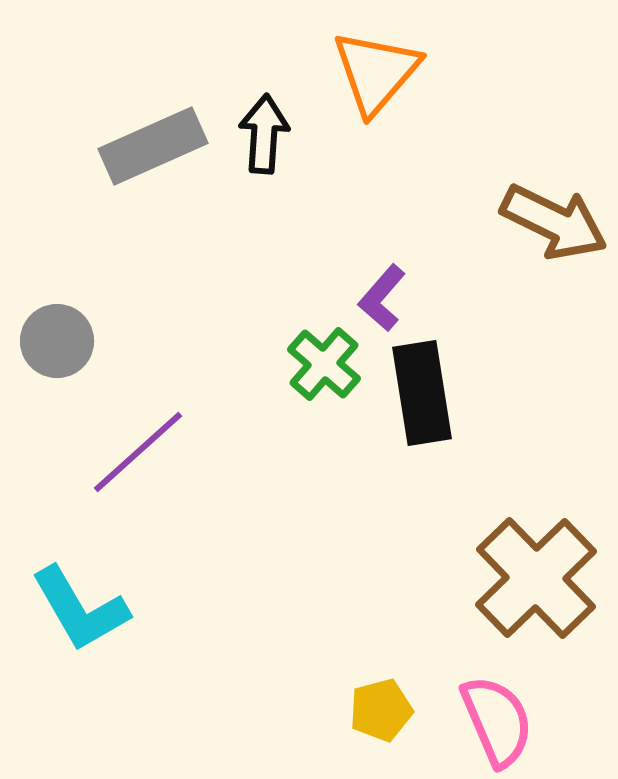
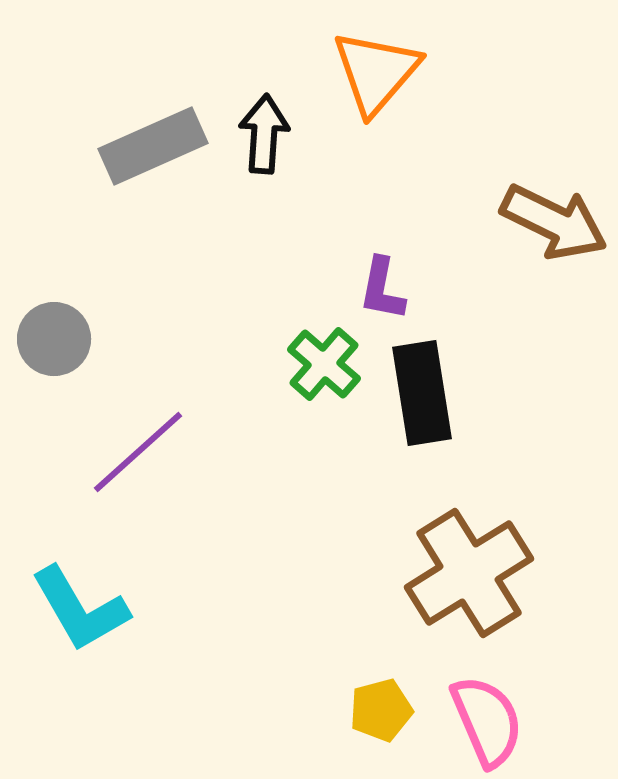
purple L-shape: moved 9 px up; rotated 30 degrees counterclockwise
gray circle: moved 3 px left, 2 px up
brown cross: moved 67 px left, 5 px up; rotated 12 degrees clockwise
pink semicircle: moved 10 px left
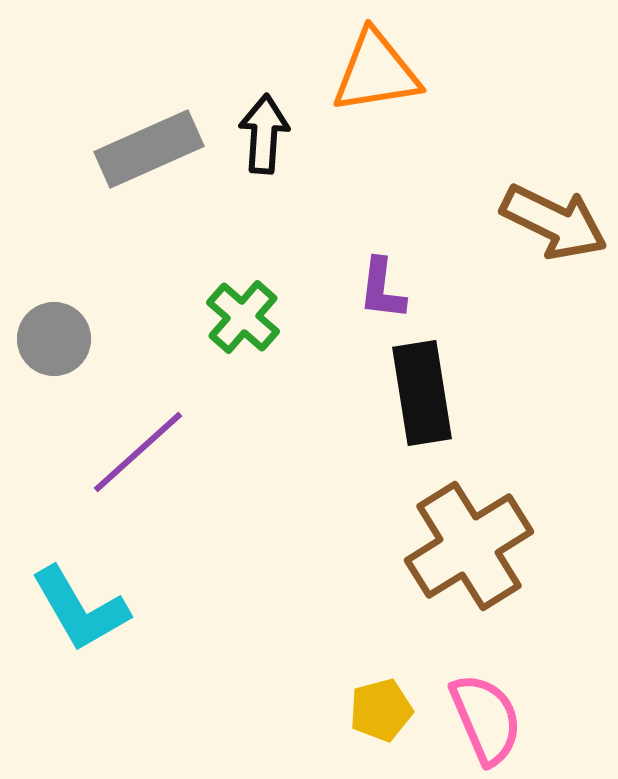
orange triangle: rotated 40 degrees clockwise
gray rectangle: moved 4 px left, 3 px down
purple L-shape: rotated 4 degrees counterclockwise
green cross: moved 81 px left, 47 px up
brown cross: moved 27 px up
pink semicircle: moved 1 px left, 2 px up
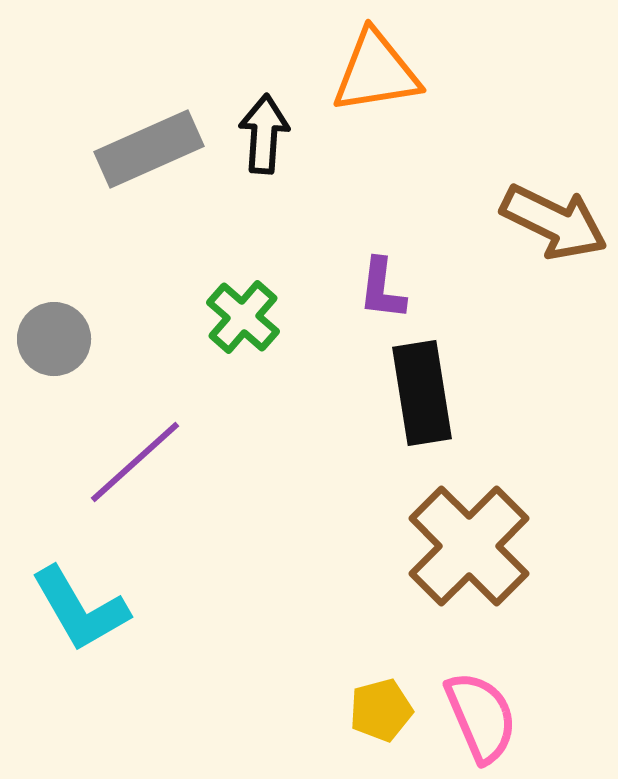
purple line: moved 3 px left, 10 px down
brown cross: rotated 13 degrees counterclockwise
pink semicircle: moved 5 px left, 2 px up
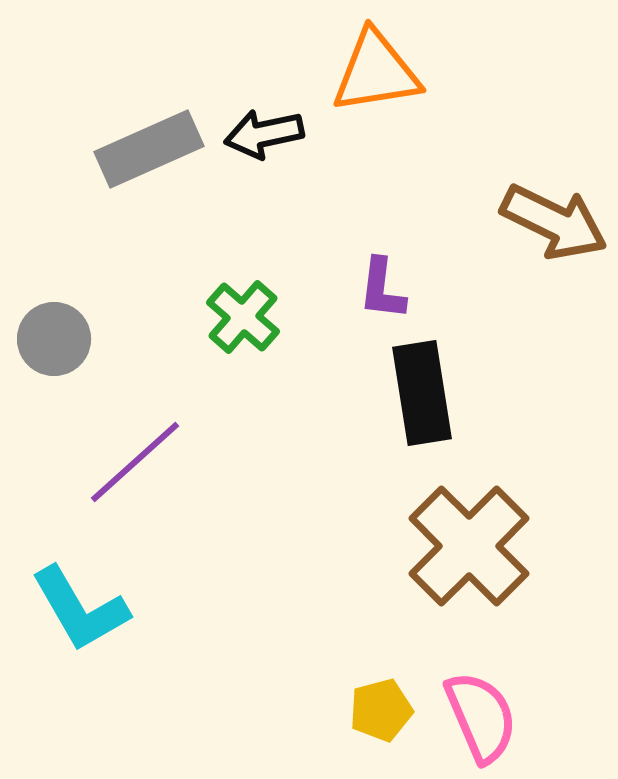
black arrow: rotated 106 degrees counterclockwise
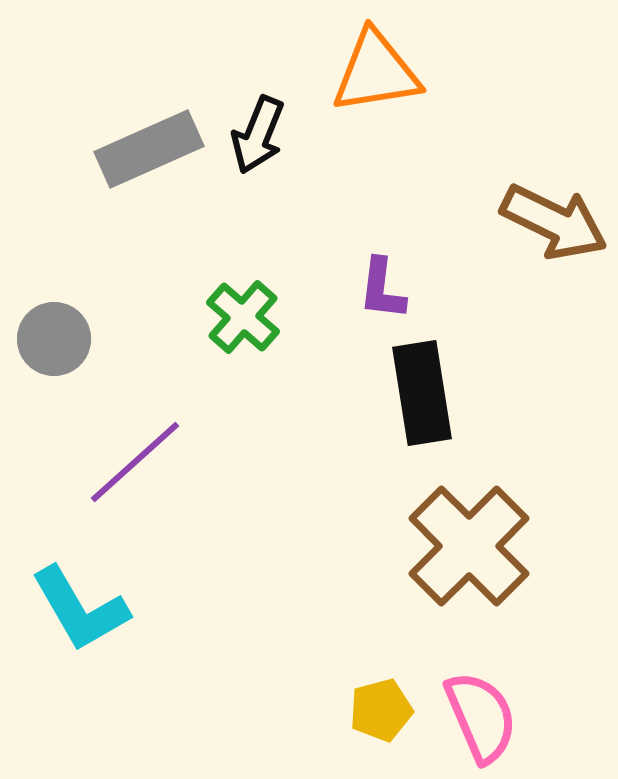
black arrow: moved 6 px left, 1 px down; rotated 56 degrees counterclockwise
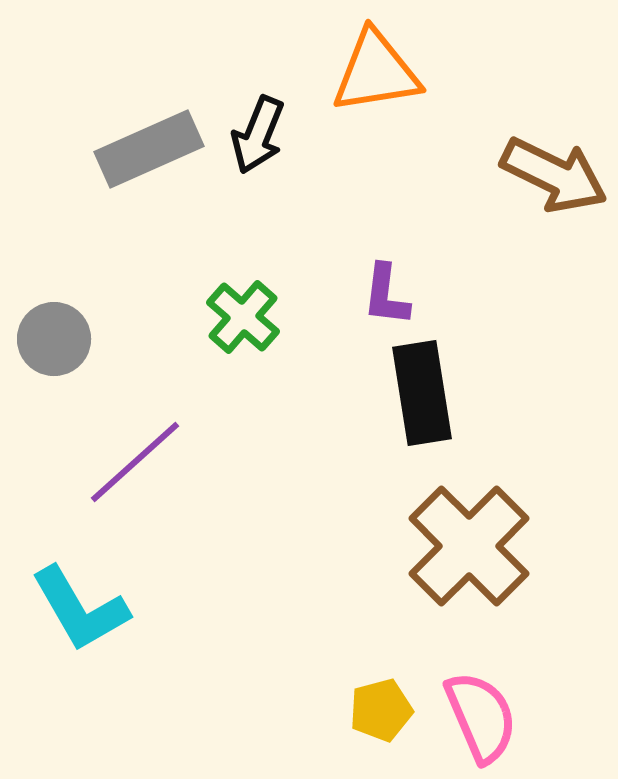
brown arrow: moved 47 px up
purple L-shape: moved 4 px right, 6 px down
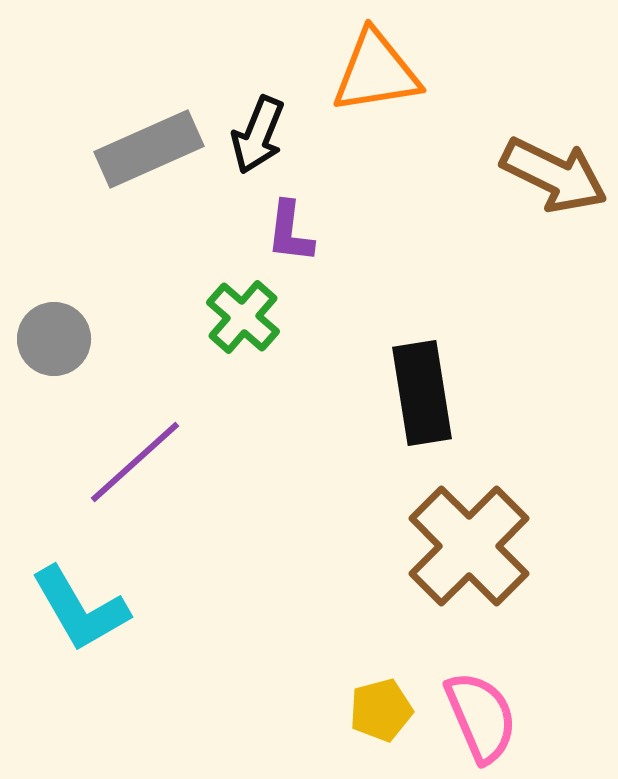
purple L-shape: moved 96 px left, 63 px up
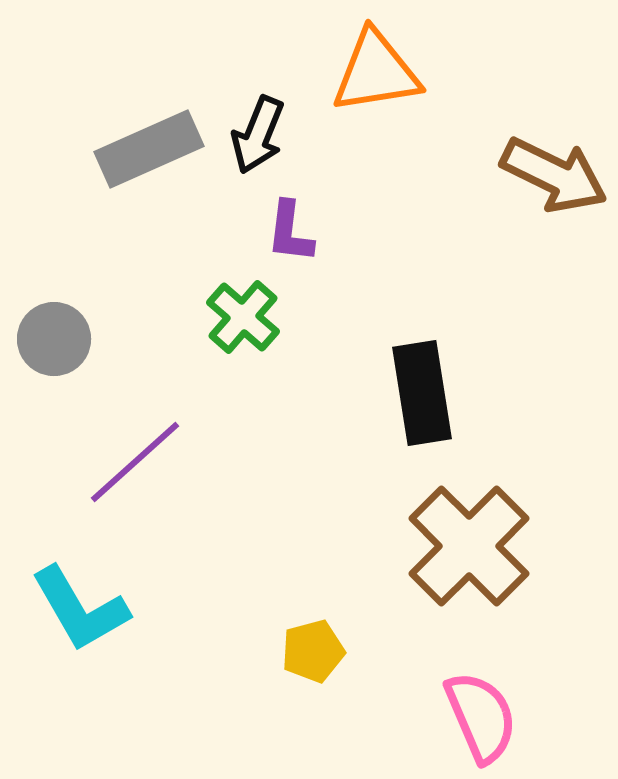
yellow pentagon: moved 68 px left, 59 px up
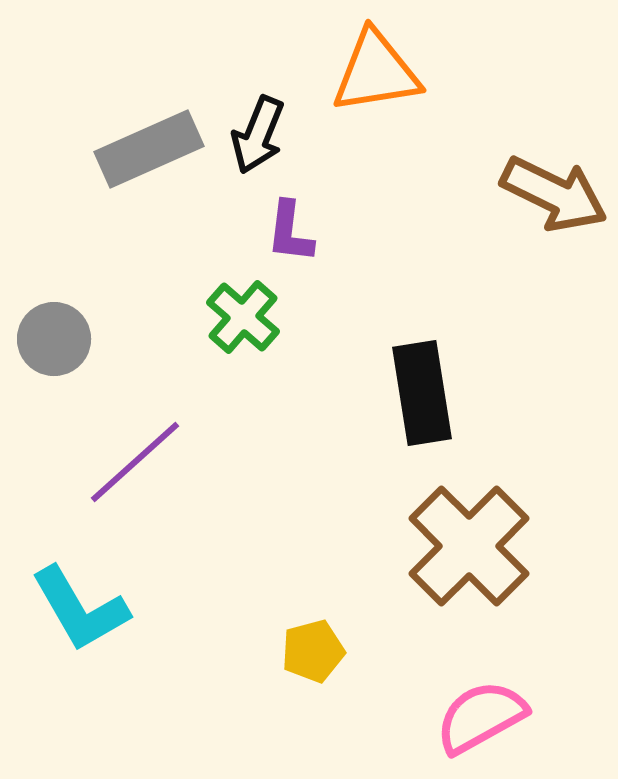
brown arrow: moved 19 px down
pink semicircle: rotated 96 degrees counterclockwise
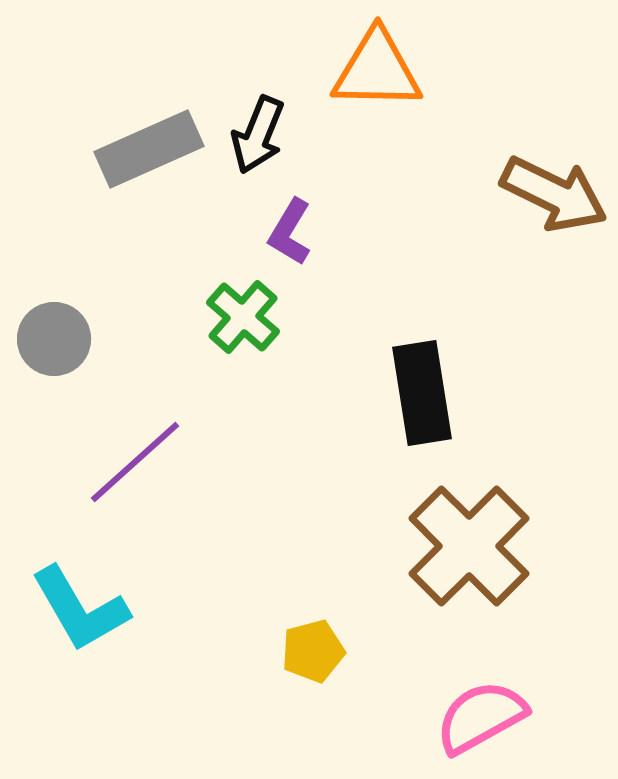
orange triangle: moved 1 px right, 2 px up; rotated 10 degrees clockwise
purple L-shape: rotated 24 degrees clockwise
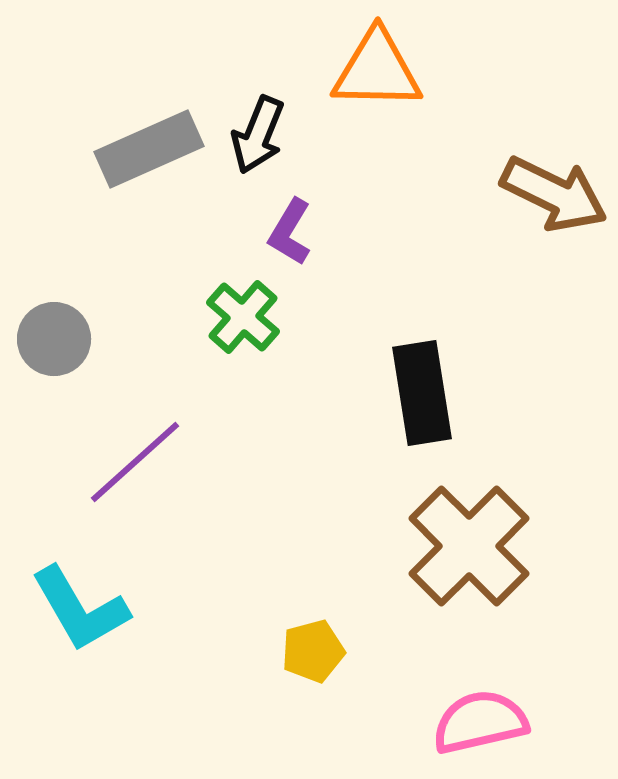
pink semicircle: moved 1 px left, 5 px down; rotated 16 degrees clockwise
